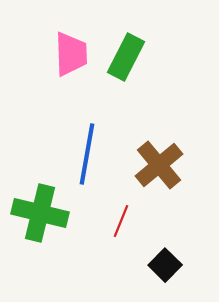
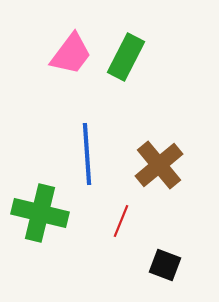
pink trapezoid: rotated 39 degrees clockwise
blue line: rotated 14 degrees counterclockwise
black square: rotated 24 degrees counterclockwise
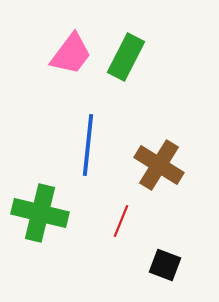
blue line: moved 1 px right, 9 px up; rotated 10 degrees clockwise
brown cross: rotated 18 degrees counterclockwise
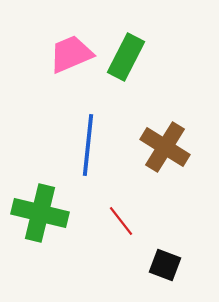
pink trapezoid: rotated 150 degrees counterclockwise
brown cross: moved 6 px right, 18 px up
red line: rotated 60 degrees counterclockwise
